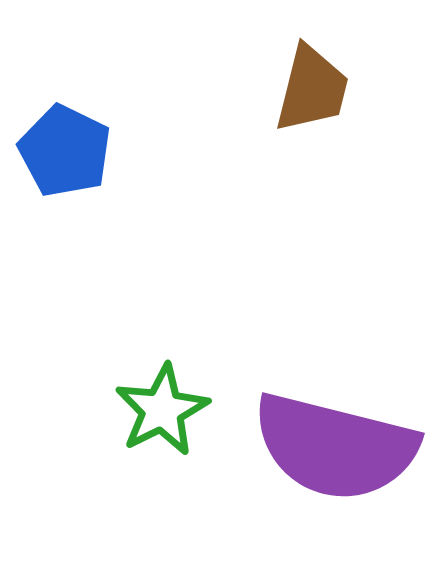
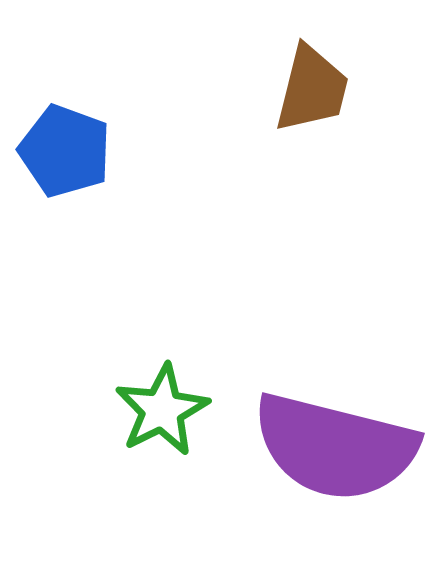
blue pentagon: rotated 6 degrees counterclockwise
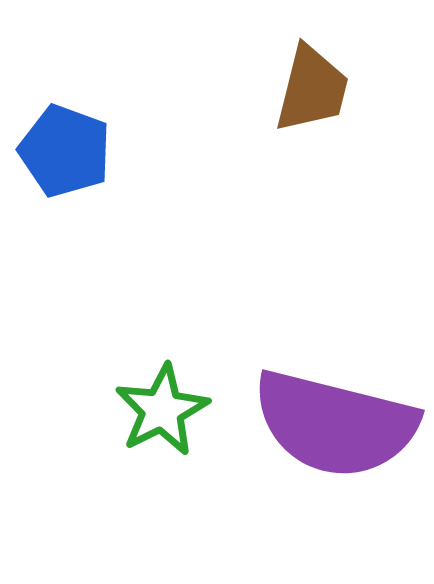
purple semicircle: moved 23 px up
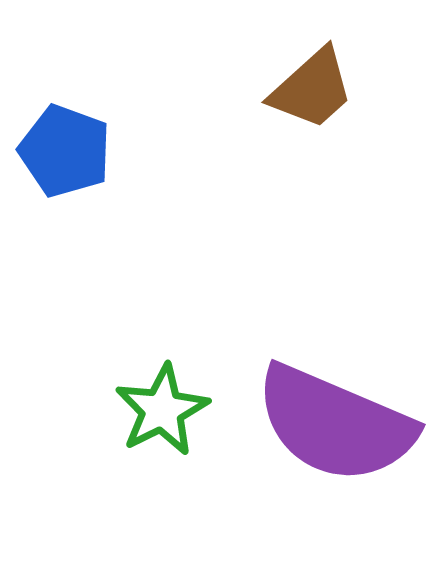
brown trapezoid: rotated 34 degrees clockwise
purple semicircle: rotated 9 degrees clockwise
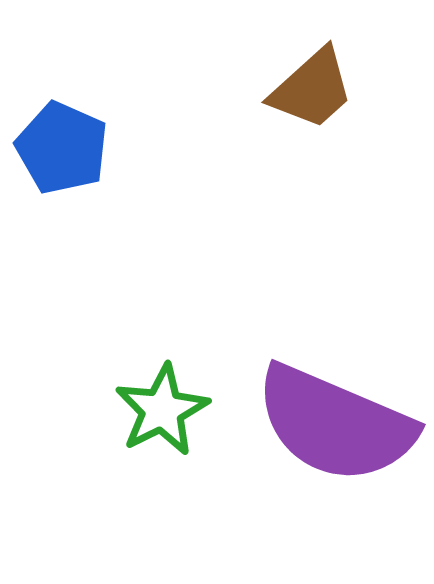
blue pentagon: moved 3 px left, 3 px up; rotated 4 degrees clockwise
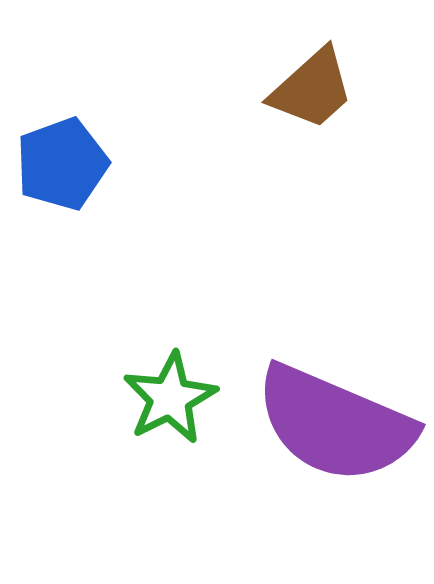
blue pentagon: moved 16 px down; rotated 28 degrees clockwise
green star: moved 8 px right, 12 px up
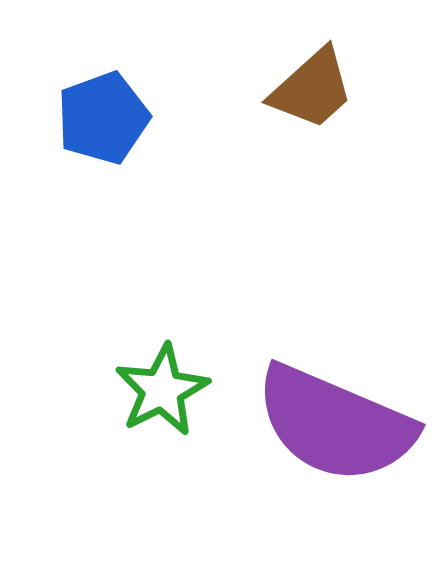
blue pentagon: moved 41 px right, 46 px up
green star: moved 8 px left, 8 px up
